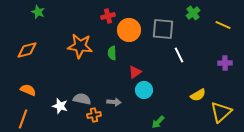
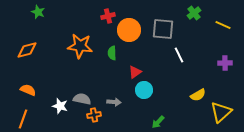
green cross: moved 1 px right
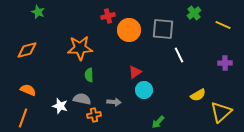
orange star: moved 2 px down; rotated 10 degrees counterclockwise
green semicircle: moved 23 px left, 22 px down
orange line: moved 1 px up
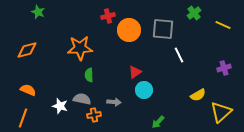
purple cross: moved 1 px left, 5 px down; rotated 16 degrees counterclockwise
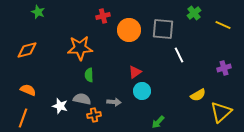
red cross: moved 5 px left
cyan circle: moved 2 px left, 1 px down
